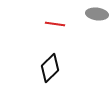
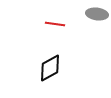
black diamond: rotated 16 degrees clockwise
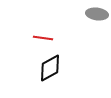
red line: moved 12 px left, 14 px down
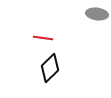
black diamond: rotated 16 degrees counterclockwise
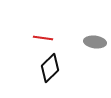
gray ellipse: moved 2 px left, 28 px down
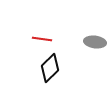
red line: moved 1 px left, 1 px down
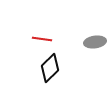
gray ellipse: rotated 15 degrees counterclockwise
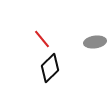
red line: rotated 42 degrees clockwise
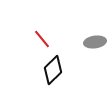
black diamond: moved 3 px right, 2 px down
